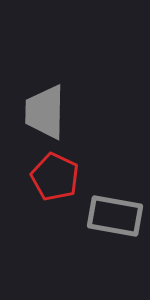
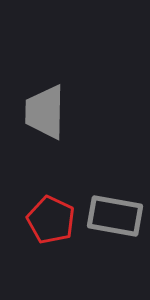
red pentagon: moved 4 px left, 43 px down
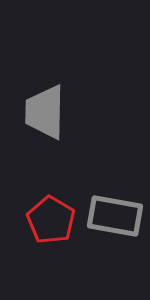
red pentagon: rotated 6 degrees clockwise
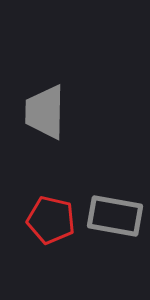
red pentagon: rotated 18 degrees counterclockwise
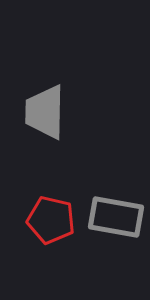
gray rectangle: moved 1 px right, 1 px down
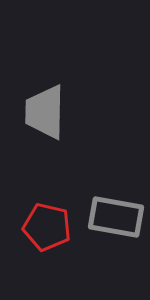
red pentagon: moved 4 px left, 7 px down
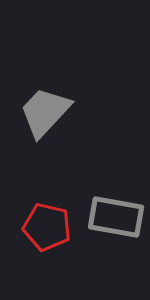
gray trapezoid: rotated 42 degrees clockwise
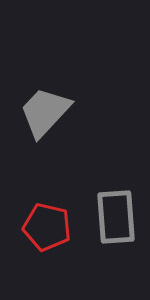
gray rectangle: rotated 76 degrees clockwise
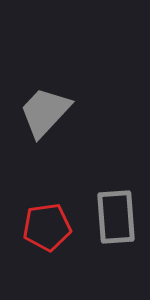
red pentagon: rotated 21 degrees counterclockwise
